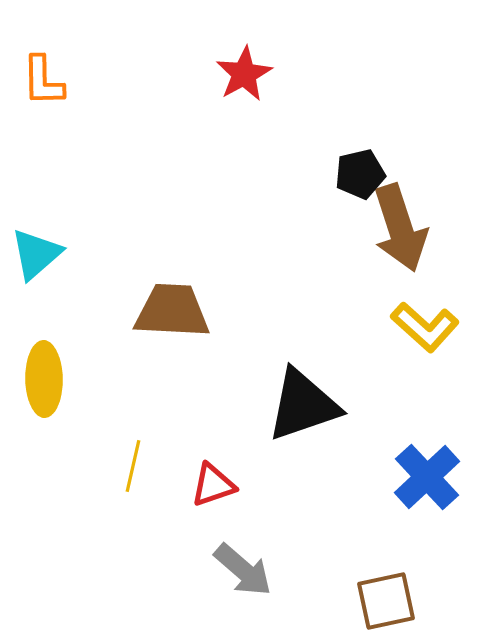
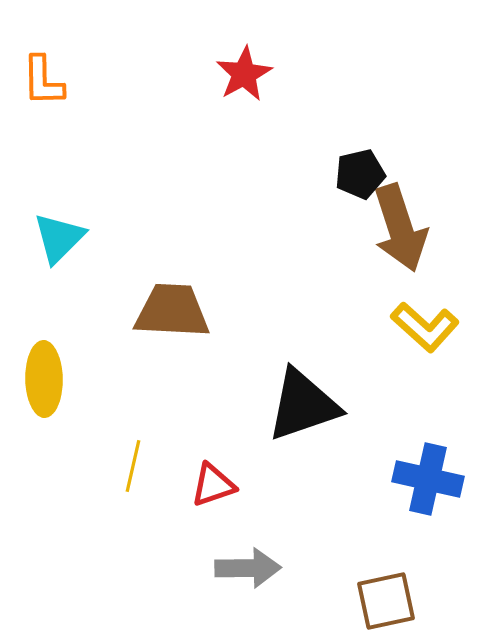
cyan triangle: moved 23 px right, 16 px up; rotated 4 degrees counterclockwise
blue cross: moved 1 px right, 2 px down; rotated 34 degrees counterclockwise
gray arrow: moved 5 px right, 2 px up; rotated 42 degrees counterclockwise
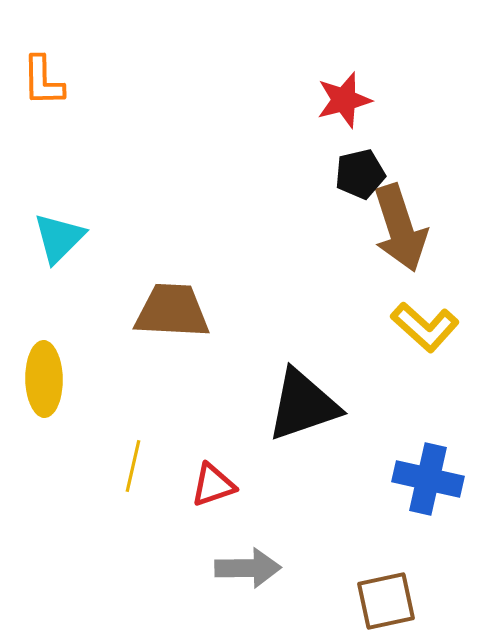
red star: moved 100 px right, 26 px down; rotated 14 degrees clockwise
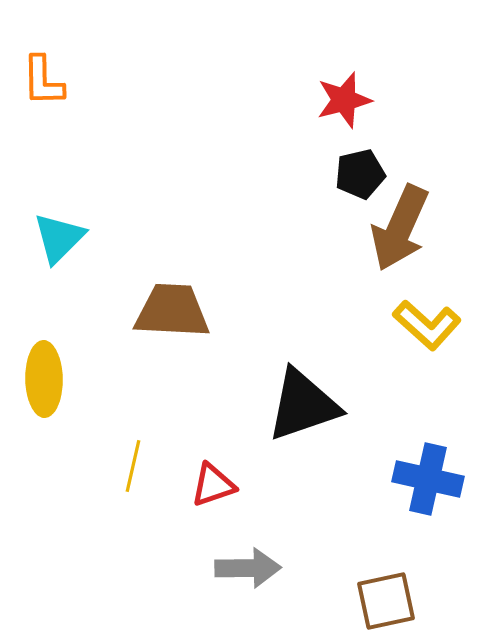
brown arrow: rotated 42 degrees clockwise
yellow L-shape: moved 2 px right, 2 px up
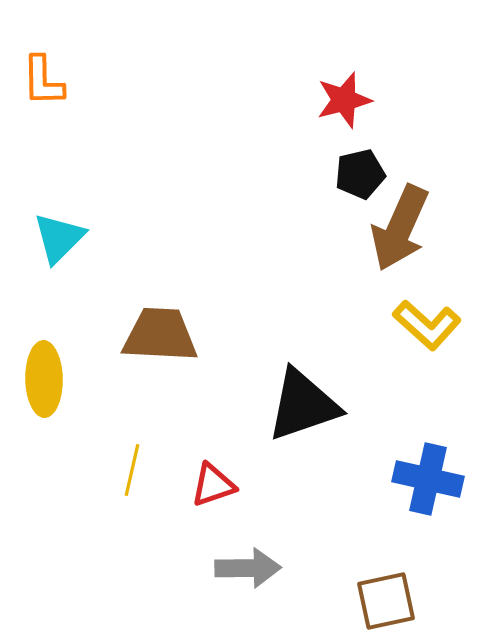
brown trapezoid: moved 12 px left, 24 px down
yellow line: moved 1 px left, 4 px down
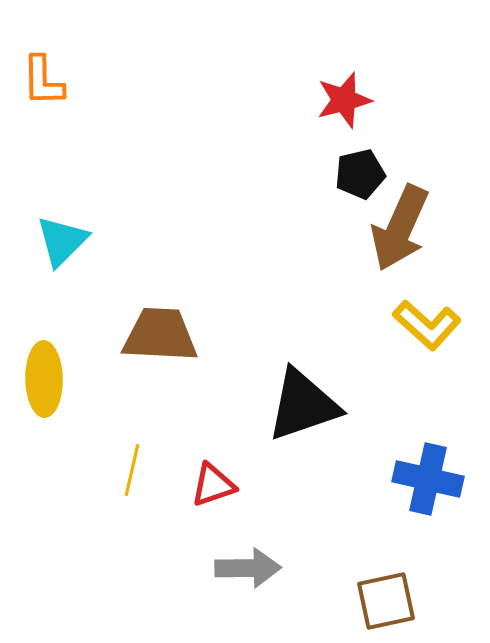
cyan triangle: moved 3 px right, 3 px down
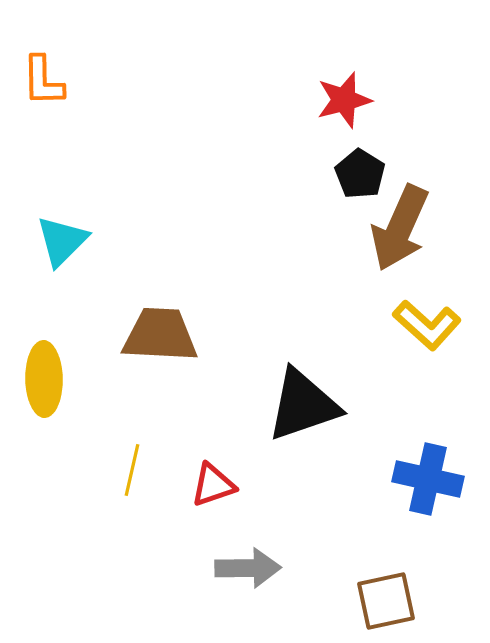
black pentagon: rotated 27 degrees counterclockwise
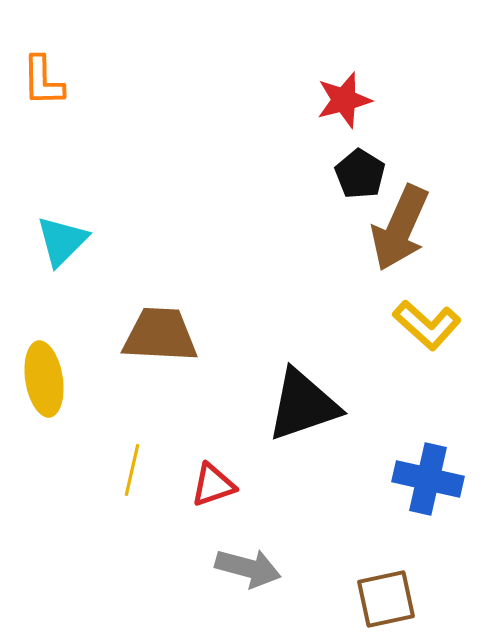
yellow ellipse: rotated 8 degrees counterclockwise
gray arrow: rotated 16 degrees clockwise
brown square: moved 2 px up
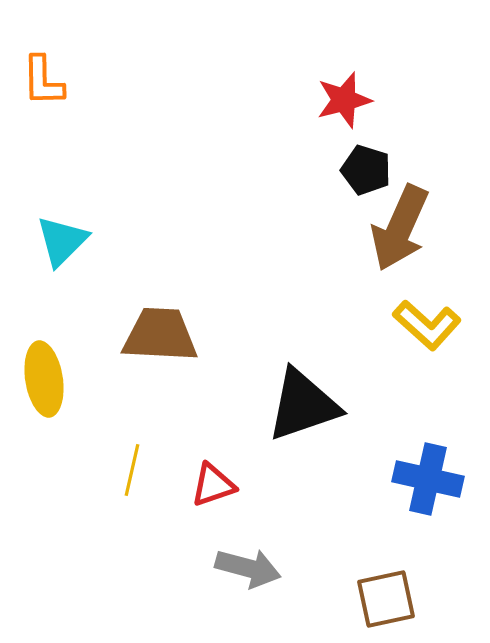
black pentagon: moved 6 px right, 4 px up; rotated 15 degrees counterclockwise
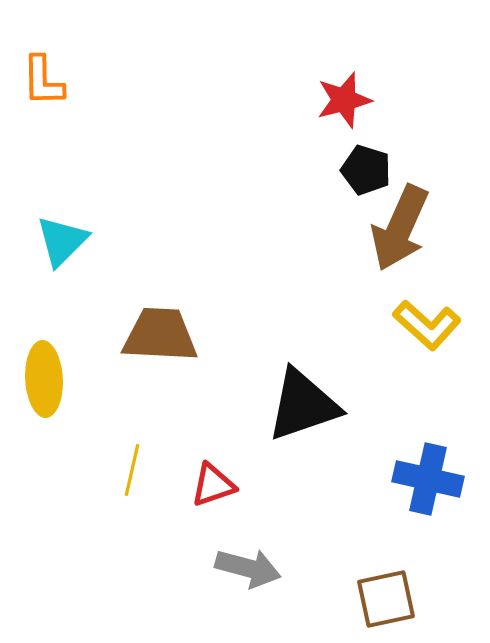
yellow ellipse: rotated 6 degrees clockwise
